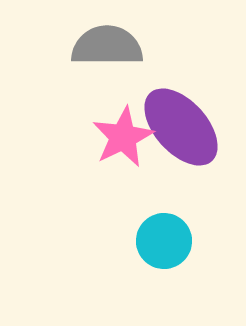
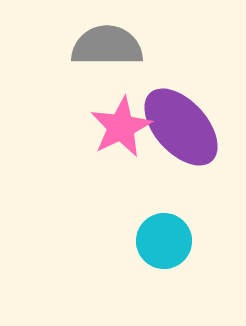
pink star: moved 2 px left, 10 px up
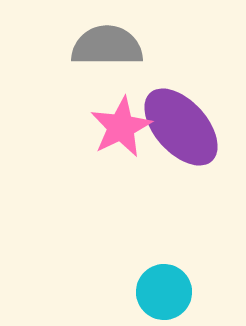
cyan circle: moved 51 px down
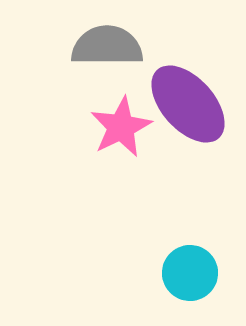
purple ellipse: moved 7 px right, 23 px up
cyan circle: moved 26 px right, 19 px up
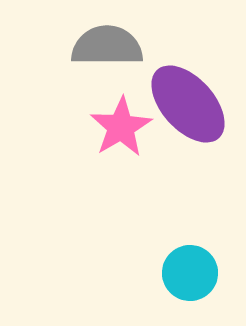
pink star: rotated 4 degrees counterclockwise
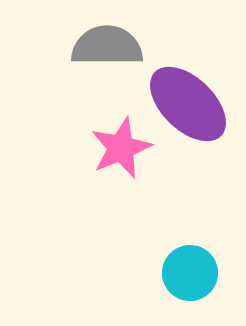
purple ellipse: rotated 4 degrees counterclockwise
pink star: moved 21 px down; rotated 8 degrees clockwise
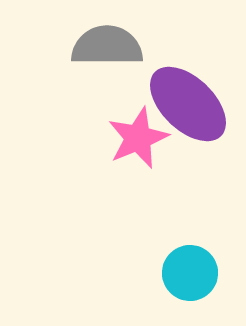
pink star: moved 17 px right, 10 px up
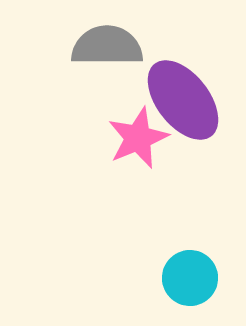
purple ellipse: moved 5 px left, 4 px up; rotated 8 degrees clockwise
cyan circle: moved 5 px down
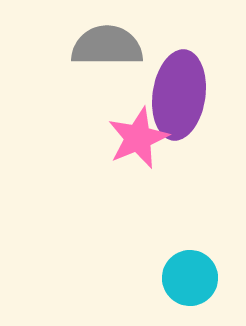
purple ellipse: moved 4 px left, 5 px up; rotated 46 degrees clockwise
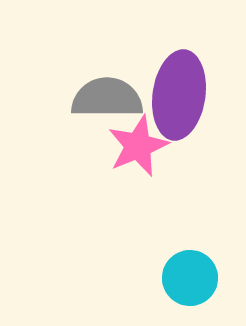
gray semicircle: moved 52 px down
pink star: moved 8 px down
